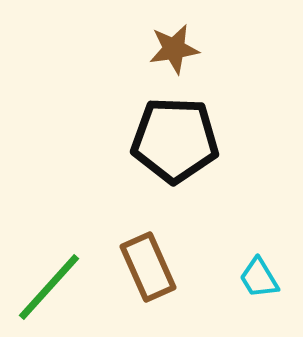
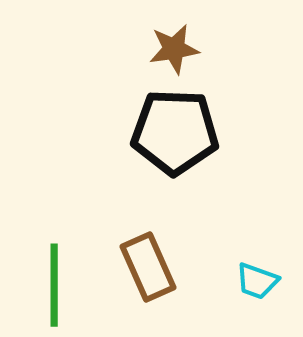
black pentagon: moved 8 px up
cyan trapezoid: moved 2 px left, 3 px down; rotated 39 degrees counterclockwise
green line: moved 5 px right, 2 px up; rotated 42 degrees counterclockwise
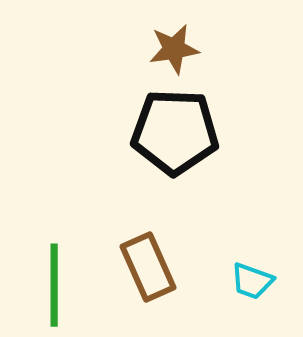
cyan trapezoid: moved 5 px left
